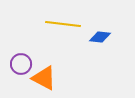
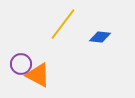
yellow line: rotated 60 degrees counterclockwise
orange triangle: moved 6 px left, 3 px up
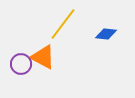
blue diamond: moved 6 px right, 3 px up
orange triangle: moved 5 px right, 18 px up
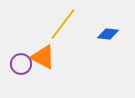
blue diamond: moved 2 px right
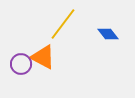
blue diamond: rotated 45 degrees clockwise
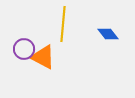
yellow line: rotated 32 degrees counterclockwise
purple circle: moved 3 px right, 15 px up
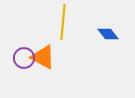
yellow line: moved 2 px up
purple circle: moved 9 px down
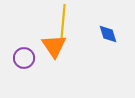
blue diamond: rotated 20 degrees clockwise
orange triangle: moved 11 px right, 11 px up; rotated 28 degrees clockwise
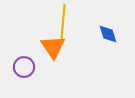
orange triangle: moved 1 px left, 1 px down
purple circle: moved 9 px down
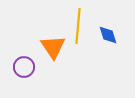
yellow line: moved 15 px right, 4 px down
blue diamond: moved 1 px down
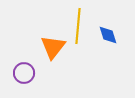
orange triangle: rotated 12 degrees clockwise
purple circle: moved 6 px down
